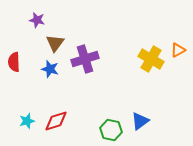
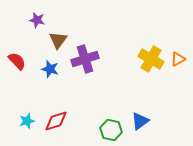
brown triangle: moved 3 px right, 3 px up
orange triangle: moved 9 px down
red semicircle: moved 3 px right, 1 px up; rotated 138 degrees clockwise
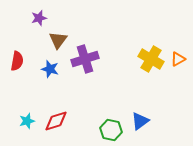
purple star: moved 2 px right, 2 px up; rotated 28 degrees counterclockwise
red semicircle: rotated 54 degrees clockwise
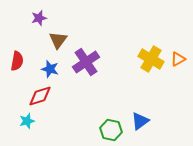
purple cross: moved 1 px right, 3 px down; rotated 16 degrees counterclockwise
red diamond: moved 16 px left, 25 px up
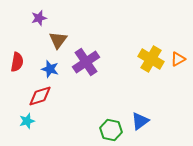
red semicircle: moved 1 px down
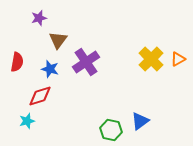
yellow cross: rotated 15 degrees clockwise
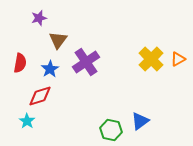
red semicircle: moved 3 px right, 1 px down
blue star: rotated 24 degrees clockwise
cyan star: rotated 21 degrees counterclockwise
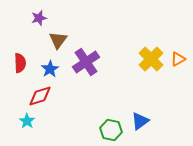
red semicircle: rotated 12 degrees counterclockwise
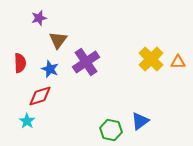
orange triangle: moved 3 px down; rotated 28 degrees clockwise
blue star: rotated 18 degrees counterclockwise
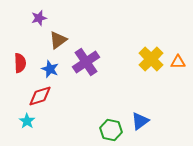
brown triangle: rotated 18 degrees clockwise
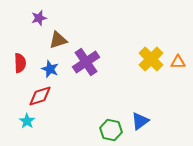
brown triangle: rotated 18 degrees clockwise
